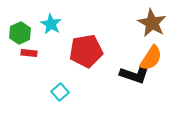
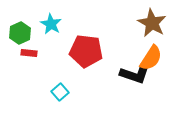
red pentagon: rotated 16 degrees clockwise
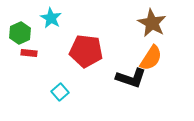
cyan star: moved 6 px up
black L-shape: moved 4 px left, 4 px down
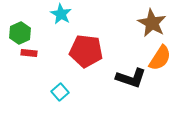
cyan star: moved 10 px right, 4 px up
orange semicircle: moved 9 px right
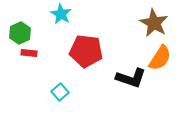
brown star: moved 2 px right
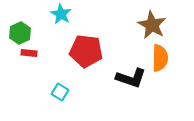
brown star: moved 2 px left, 2 px down
orange semicircle: rotated 32 degrees counterclockwise
cyan square: rotated 18 degrees counterclockwise
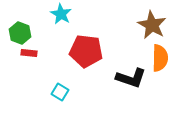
green hexagon: rotated 15 degrees counterclockwise
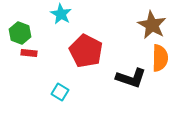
red pentagon: rotated 20 degrees clockwise
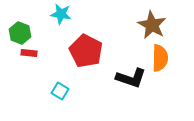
cyan star: rotated 20 degrees counterclockwise
cyan square: moved 1 px up
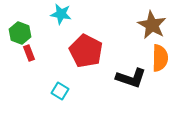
red rectangle: rotated 63 degrees clockwise
